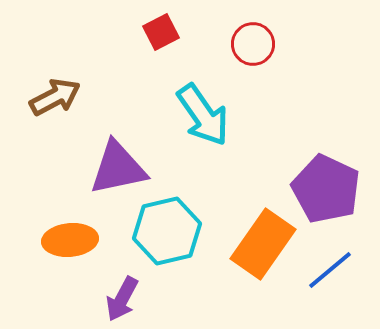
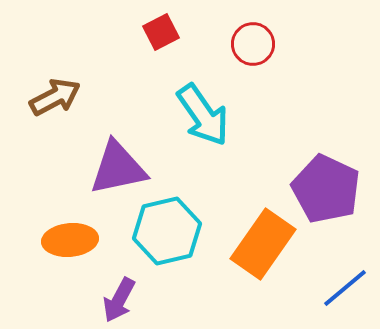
blue line: moved 15 px right, 18 px down
purple arrow: moved 3 px left, 1 px down
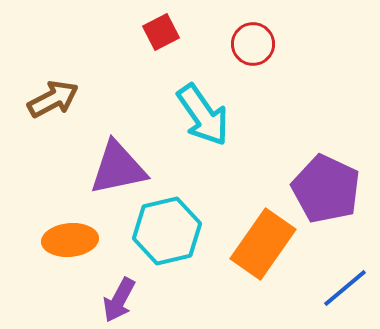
brown arrow: moved 2 px left, 2 px down
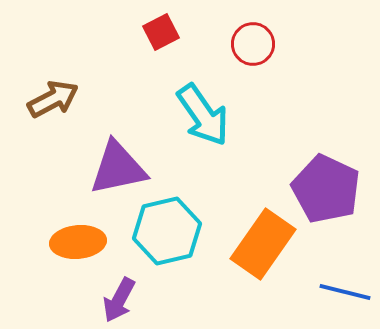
orange ellipse: moved 8 px right, 2 px down
blue line: moved 4 px down; rotated 54 degrees clockwise
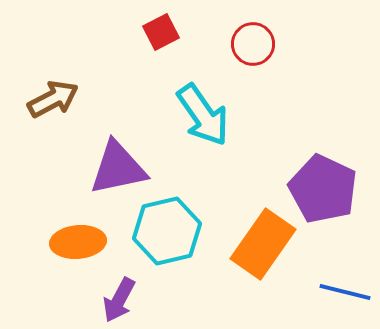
purple pentagon: moved 3 px left
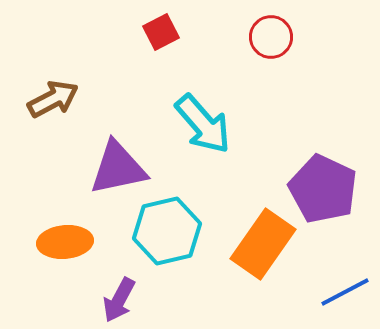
red circle: moved 18 px right, 7 px up
cyan arrow: moved 9 px down; rotated 6 degrees counterclockwise
orange ellipse: moved 13 px left
blue line: rotated 42 degrees counterclockwise
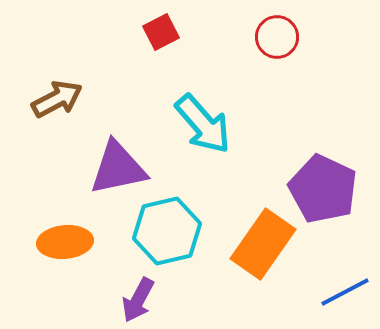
red circle: moved 6 px right
brown arrow: moved 4 px right
purple arrow: moved 19 px right
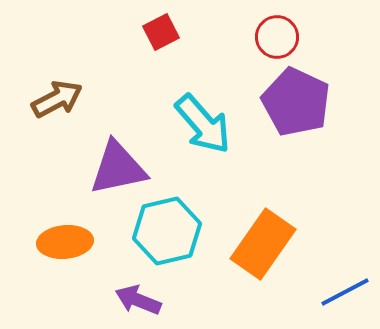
purple pentagon: moved 27 px left, 87 px up
purple arrow: rotated 84 degrees clockwise
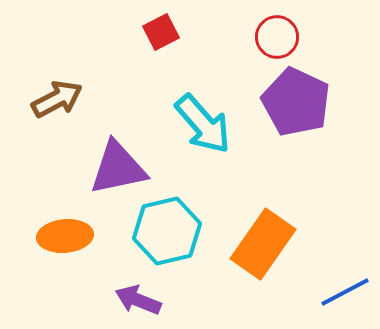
orange ellipse: moved 6 px up
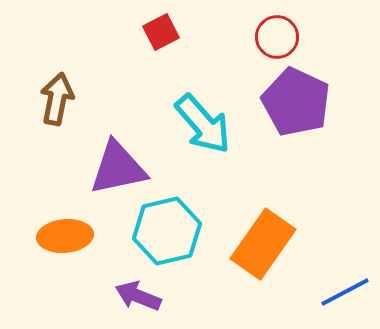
brown arrow: rotated 51 degrees counterclockwise
purple arrow: moved 4 px up
